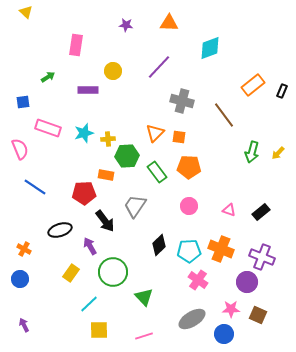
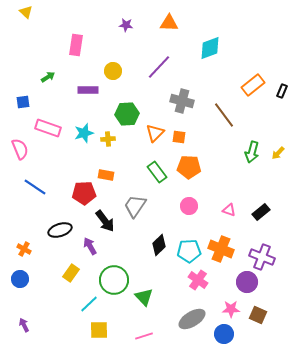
green hexagon at (127, 156): moved 42 px up
green circle at (113, 272): moved 1 px right, 8 px down
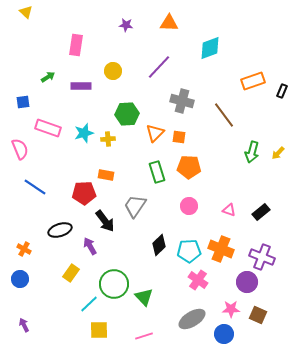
orange rectangle at (253, 85): moved 4 px up; rotated 20 degrees clockwise
purple rectangle at (88, 90): moved 7 px left, 4 px up
green rectangle at (157, 172): rotated 20 degrees clockwise
green circle at (114, 280): moved 4 px down
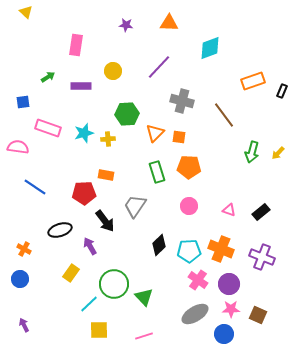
pink semicircle at (20, 149): moved 2 px left, 2 px up; rotated 60 degrees counterclockwise
purple circle at (247, 282): moved 18 px left, 2 px down
gray ellipse at (192, 319): moved 3 px right, 5 px up
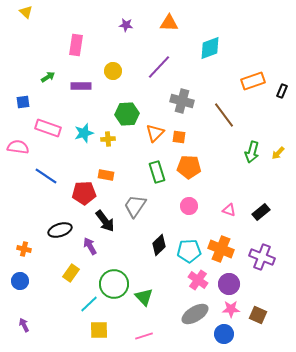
blue line at (35, 187): moved 11 px right, 11 px up
orange cross at (24, 249): rotated 16 degrees counterclockwise
blue circle at (20, 279): moved 2 px down
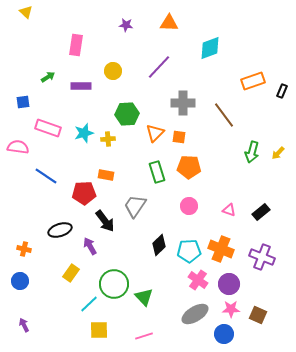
gray cross at (182, 101): moved 1 px right, 2 px down; rotated 15 degrees counterclockwise
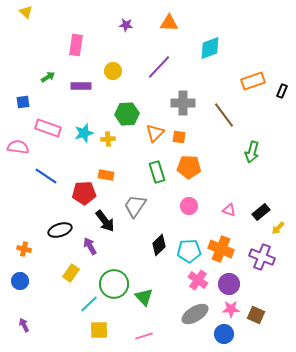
yellow arrow at (278, 153): moved 75 px down
brown square at (258, 315): moved 2 px left
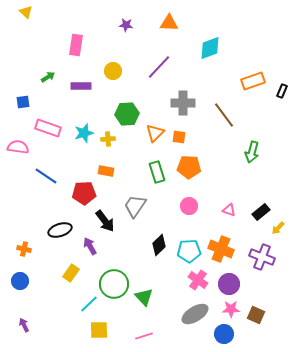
orange rectangle at (106, 175): moved 4 px up
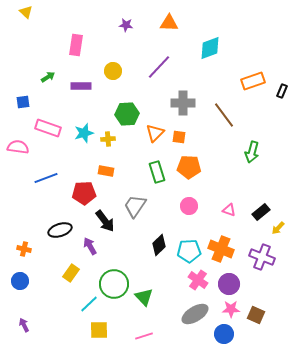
blue line at (46, 176): moved 2 px down; rotated 55 degrees counterclockwise
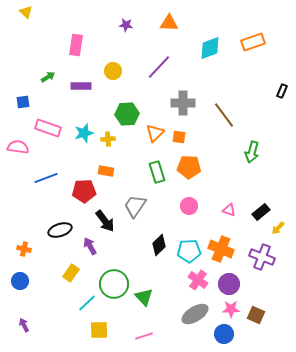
orange rectangle at (253, 81): moved 39 px up
red pentagon at (84, 193): moved 2 px up
cyan line at (89, 304): moved 2 px left, 1 px up
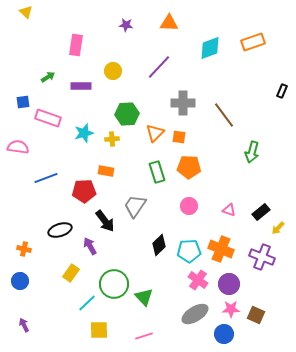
pink rectangle at (48, 128): moved 10 px up
yellow cross at (108, 139): moved 4 px right
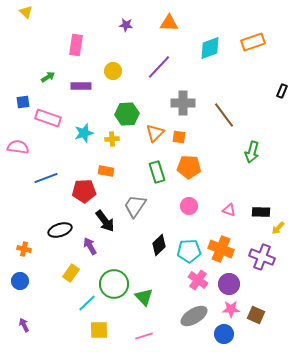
black rectangle at (261, 212): rotated 42 degrees clockwise
gray ellipse at (195, 314): moved 1 px left, 2 px down
